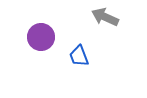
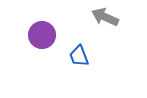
purple circle: moved 1 px right, 2 px up
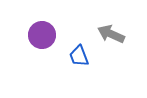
gray arrow: moved 6 px right, 17 px down
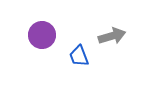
gray arrow: moved 1 px right, 2 px down; rotated 140 degrees clockwise
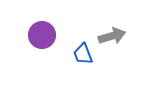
blue trapezoid: moved 4 px right, 2 px up
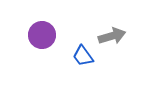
blue trapezoid: moved 2 px down; rotated 15 degrees counterclockwise
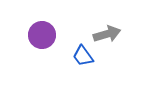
gray arrow: moved 5 px left, 2 px up
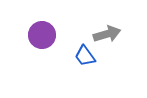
blue trapezoid: moved 2 px right
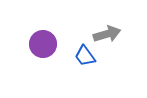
purple circle: moved 1 px right, 9 px down
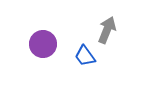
gray arrow: moved 4 px up; rotated 52 degrees counterclockwise
